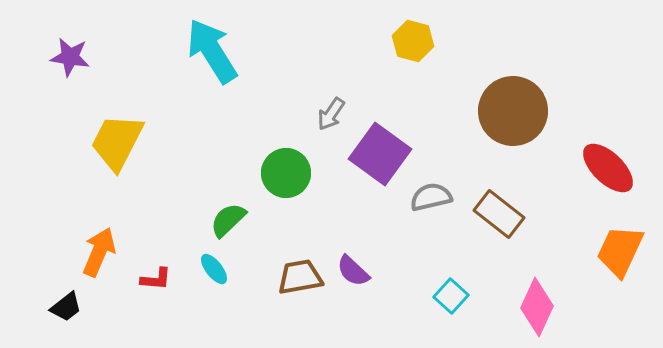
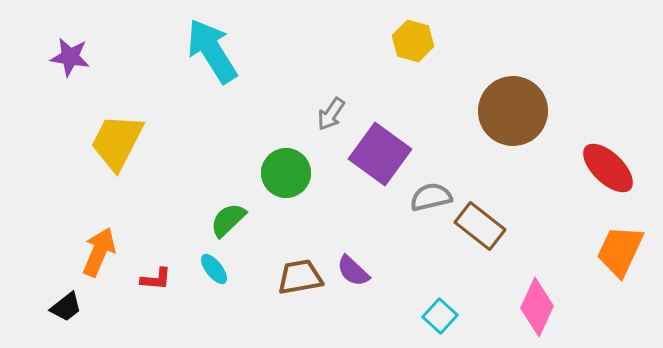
brown rectangle: moved 19 px left, 12 px down
cyan square: moved 11 px left, 20 px down
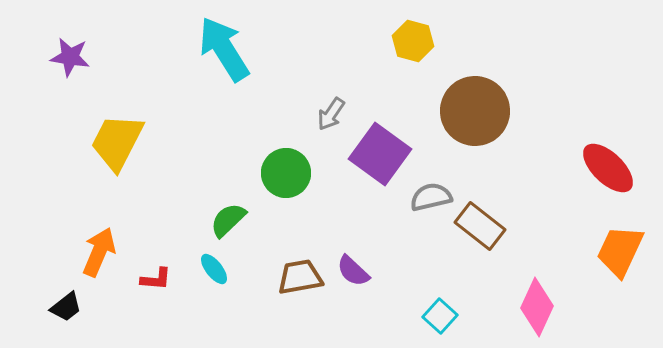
cyan arrow: moved 12 px right, 2 px up
brown circle: moved 38 px left
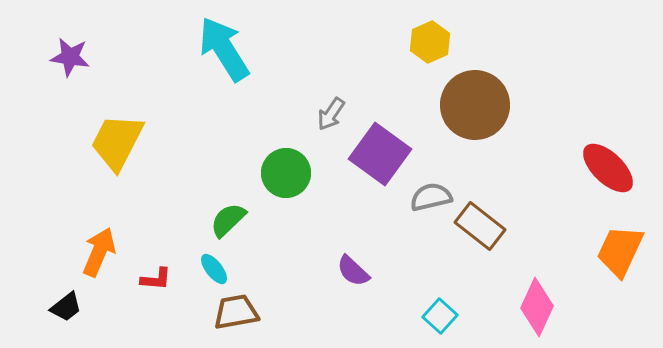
yellow hexagon: moved 17 px right, 1 px down; rotated 21 degrees clockwise
brown circle: moved 6 px up
brown trapezoid: moved 64 px left, 35 px down
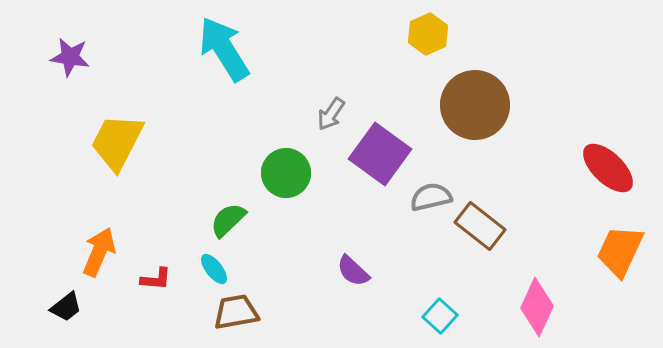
yellow hexagon: moved 2 px left, 8 px up
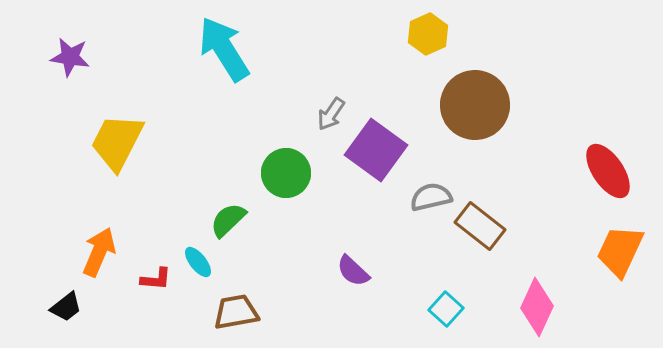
purple square: moved 4 px left, 4 px up
red ellipse: moved 3 px down; rotated 12 degrees clockwise
cyan ellipse: moved 16 px left, 7 px up
cyan square: moved 6 px right, 7 px up
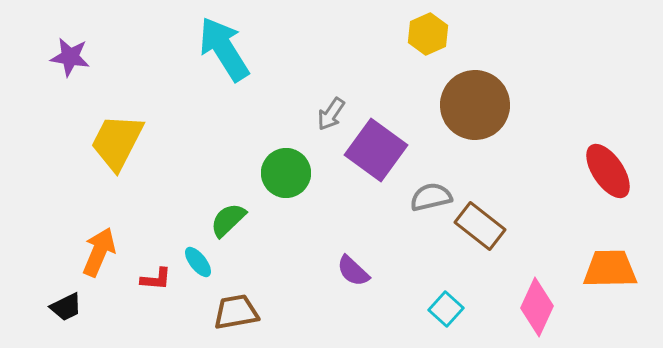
orange trapezoid: moved 10 px left, 18 px down; rotated 64 degrees clockwise
black trapezoid: rotated 12 degrees clockwise
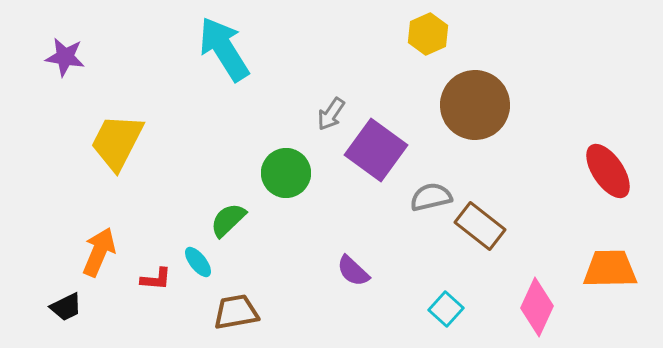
purple star: moved 5 px left
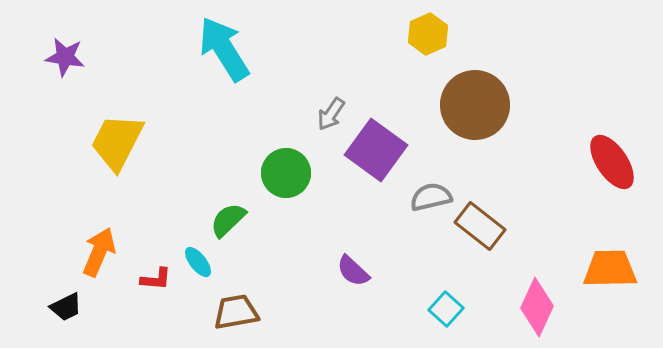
red ellipse: moved 4 px right, 9 px up
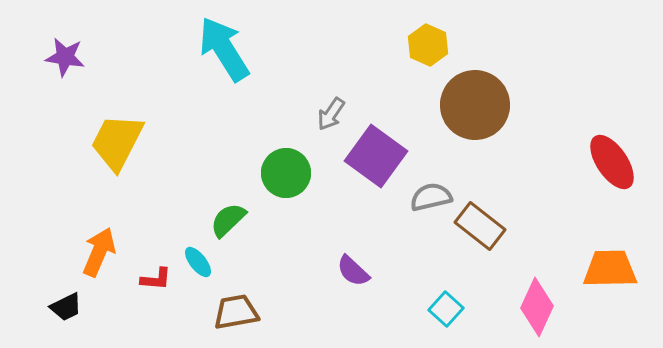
yellow hexagon: moved 11 px down; rotated 12 degrees counterclockwise
purple square: moved 6 px down
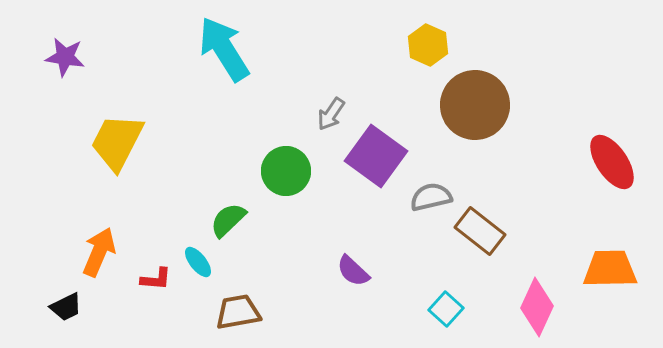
green circle: moved 2 px up
brown rectangle: moved 5 px down
brown trapezoid: moved 2 px right
